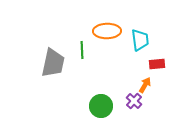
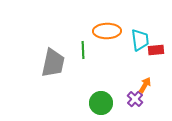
green line: moved 1 px right
red rectangle: moved 1 px left, 14 px up
purple cross: moved 1 px right, 2 px up
green circle: moved 3 px up
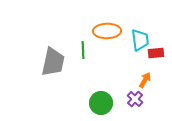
red rectangle: moved 3 px down
gray trapezoid: moved 1 px up
orange arrow: moved 5 px up
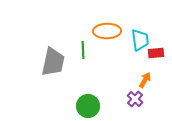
green circle: moved 13 px left, 3 px down
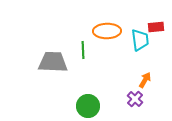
red rectangle: moved 26 px up
gray trapezoid: rotated 100 degrees counterclockwise
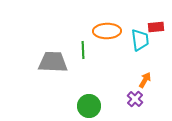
green circle: moved 1 px right
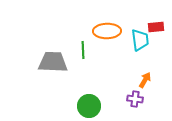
purple cross: rotated 35 degrees counterclockwise
